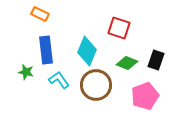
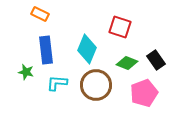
red square: moved 1 px right, 1 px up
cyan diamond: moved 2 px up
black rectangle: rotated 54 degrees counterclockwise
cyan L-shape: moved 2 px left, 3 px down; rotated 50 degrees counterclockwise
pink pentagon: moved 1 px left, 3 px up
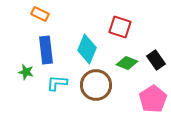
pink pentagon: moved 9 px right, 6 px down; rotated 12 degrees counterclockwise
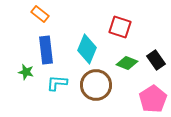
orange rectangle: rotated 12 degrees clockwise
